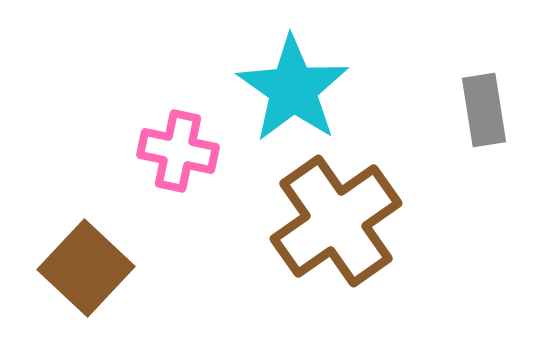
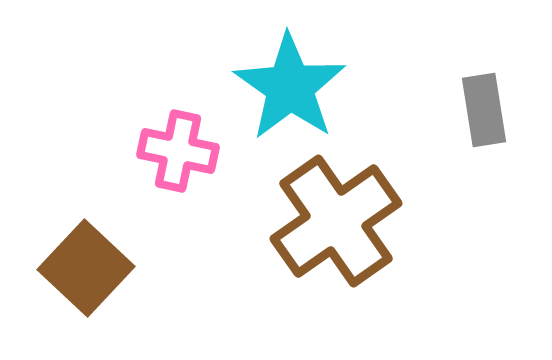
cyan star: moved 3 px left, 2 px up
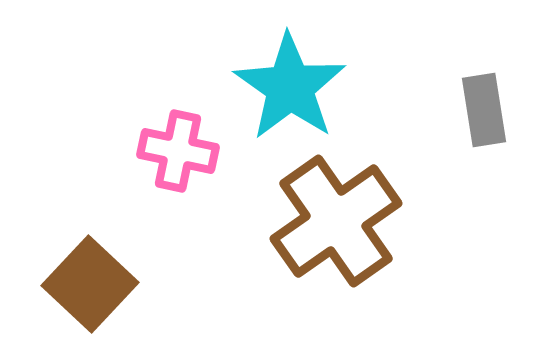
brown square: moved 4 px right, 16 px down
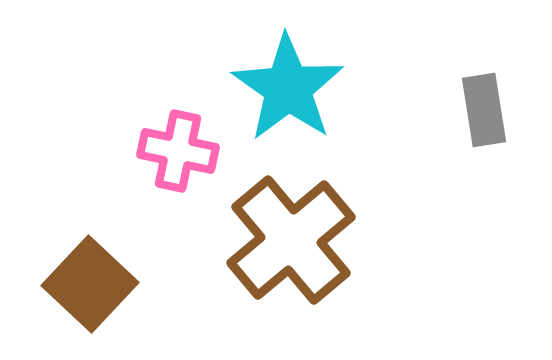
cyan star: moved 2 px left, 1 px down
brown cross: moved 45 px left, 19 px down; rotated 5 degrees counterclockwise
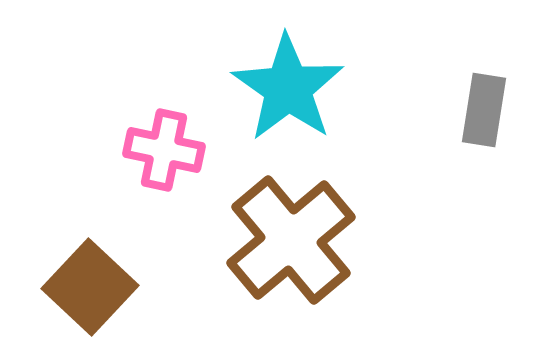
gray rectangle: rotated 18 degrees clockwise
pink cross: moved 14 px left, 1 px up
brown square: moved 3 px down
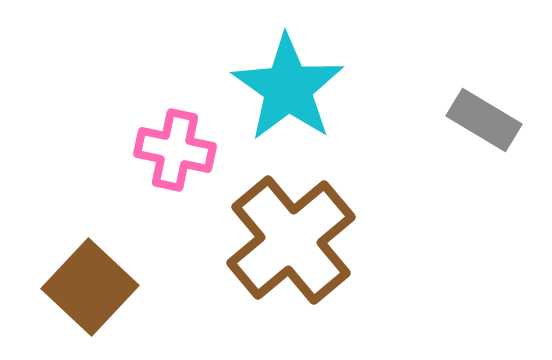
gray rectangle: moved 10 px down; rotated 68 degrees counterclockwise
pink cross: moved 11 px right
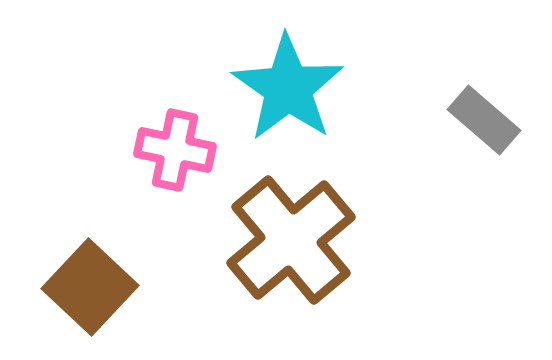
gray rectangle: rotated 10 degrees clockwise
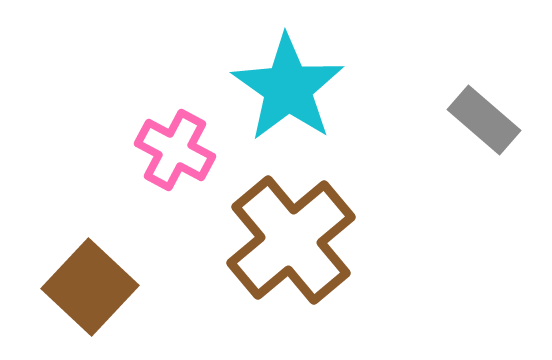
pink cross: rotated 16 degrees clockwise
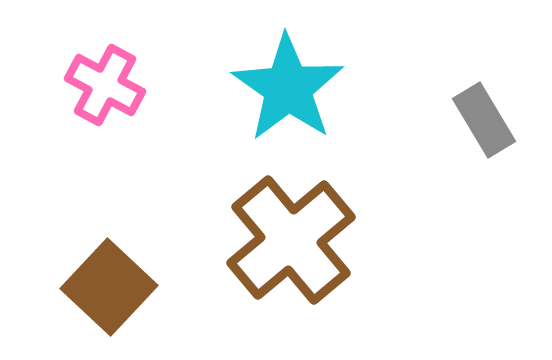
gray rectangle: rotated 18 degrees clockwise
pink cross: moved 70 px left, 65 px up
brown square: moved 19 px right
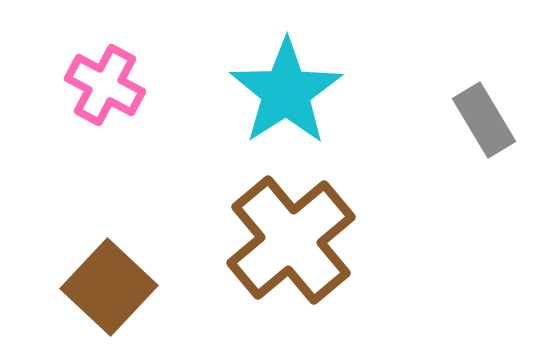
cyan star: moved 2 px left, 4 px down; rotated 4 degrees clockwise
